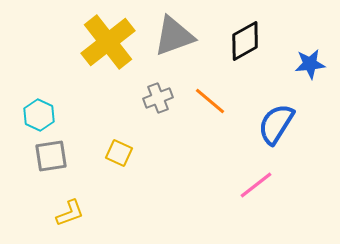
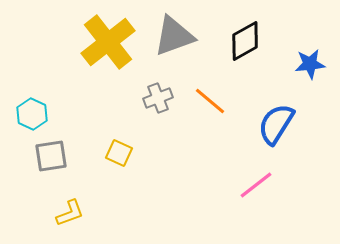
cyan hexagon: moved 7 px left, 1 px up
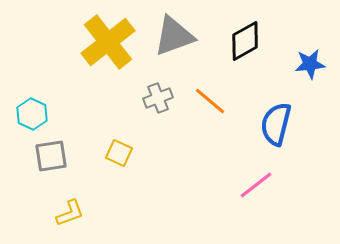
blue semicircle: rotated 18 degrees counterclockwise
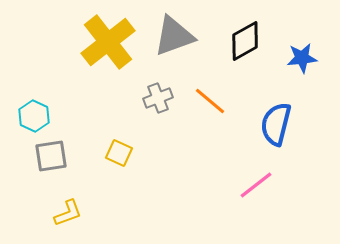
blue star: moved 8 px left, 6 px up
cyan hexagon: moved 2 px right, 2 px down
yellow L-shape: moved 2 px left
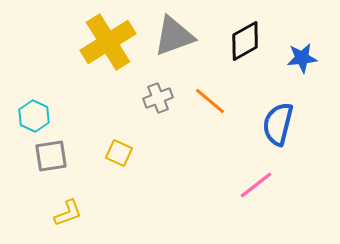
yellow cross: rotated 6 degrees clockwise
blue semicircle: moved 2 px right
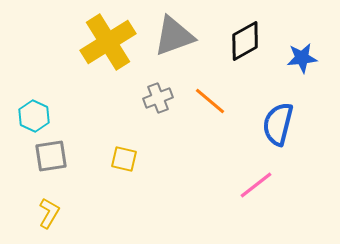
yellow square: moved 5 px right, 6 px down; rotated 12 degrees counterclockwise
yellow L-shape: moved 19 px left; rotated 40 degrees counterclockwise
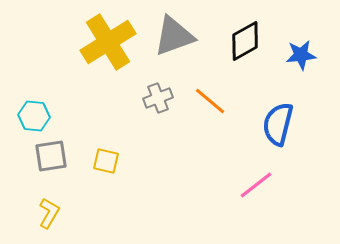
blue star: moved 1 px left, 3 px up
cyan hexagon: rotated 20 degrees counterclockwise
yellow square: moved 18 px left, 2 px down
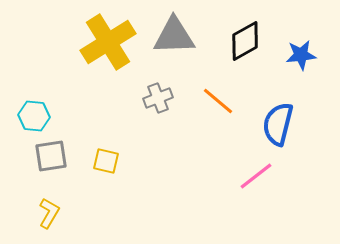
gray triangle: rotated 18 degrees clockwise
orange line: moved 8 px right
pink line: moved 9 px up
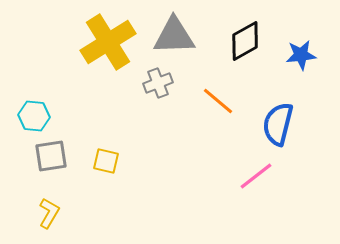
gray cross: moved 15 px up
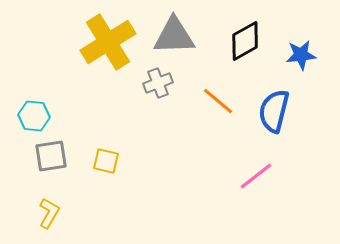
blue semicircle: moved 4 px left, 13 px up
